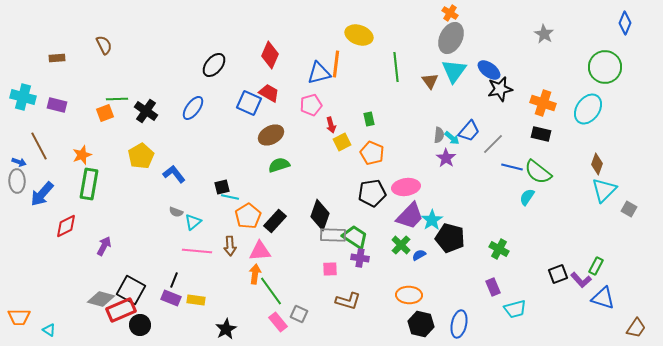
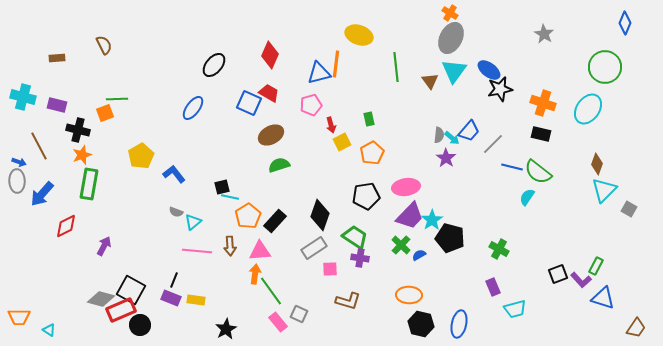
black cross at (146, 111): moved 68 px left, 19 px down; rotated 20 degrees counterclockwise
orange pentagon at (372, 153): rotated 20 degrees clockwise
black pentagon at (372, 193): moved 6 px left, 3 px down
gray rectangle at (333, 235): moved 19 px left, 13 px down; rotated 35 degrees counterclockwise
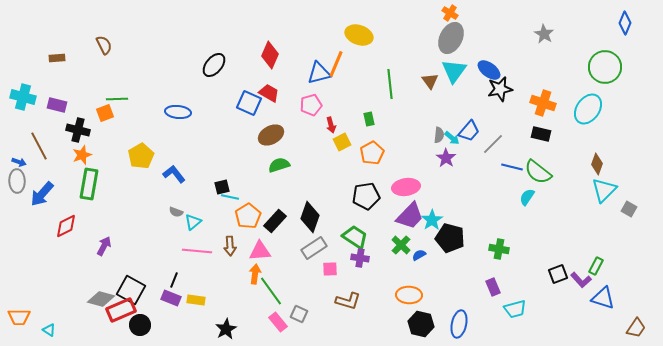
orange line at (336, 64): rotated 16 degrees clockwise
green line at (396, 67): moved 6 px left, 17 px down
blue ellipse at (193, 108): moved 15 px left, 4 px down; rotated 60 degrees clockwise
black diamond at (320, 215): moved 10 px left, 2 px down
green cross at (499, 249): rotated 18 degrees counterclockwise
